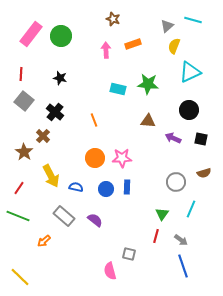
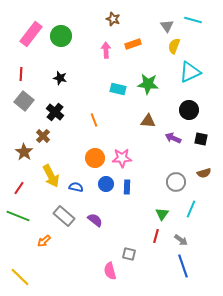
gray triangle at (167, 26): rotated 24 degrees counterclockwise
blue circle at (106, 189): moved 5 px up
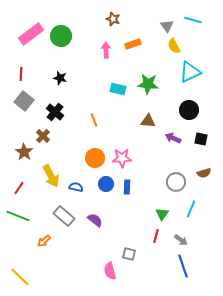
pink rectangle at (31, 34): rotated 15 degrees clockwise
yellow semicircle at (174, 46): rotated 49 degrees counterclockwise
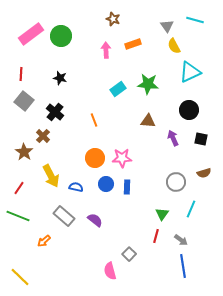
cyan line at (193, 20): moved 2 px right
cyan rectangle at (118, 89): rotated 49 degrees counterclockwise
purple arrow at (173, 138): rotated 42 degrees clockwise
gray square at (129, 254): rotated 32 degrees clockwise
blue line at (183, 266): rotated 10 degrees clockwise
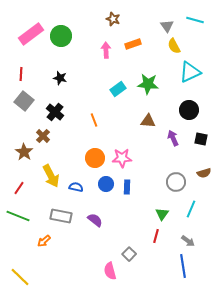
gray rectangle at (64, 216): moved 3 px left; rotated 30 degrees counterclockwise
gray arrow at (181, 240): moved 7 px right, 1 px down
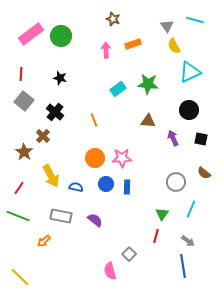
brown semicircle at (204, 173): rotated 56 degrees clockwise
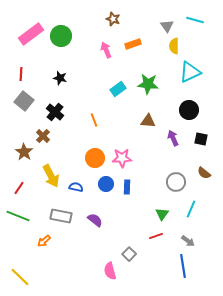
yellow semicircle at (174, 46): rotated 28 degrees clockwise
pink arrow at (106, 50): rotated 21 degrees counterclockwise
red line at (156, 236): rotated 56 degrees clockwise
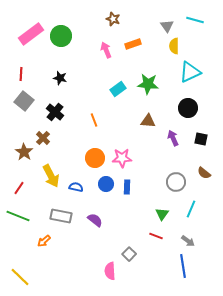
black circle at (189, 110): moved 1 px left, 2 px up
brown cross at (43, 136): moved 2 px down
red line at (156, 236): rotated 40 degrees clockwise
pink semicircle at (110, 271): rotated 12 degrees clockwise
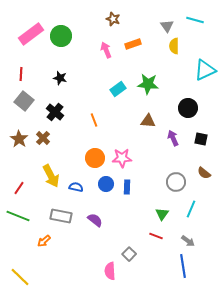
cyan triangle at (190, 72): moved 15 px right, 2 px up
brown star at (24, 152): moved 5 px left, 13 px up
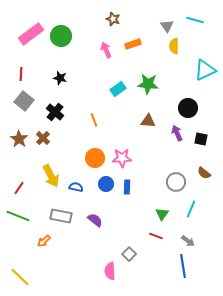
purple arrow at (173, 138): moved 4 px right, 5 px up
